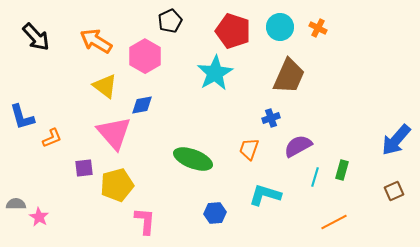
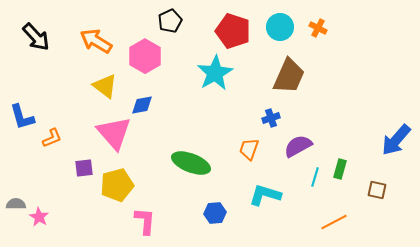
green ellipse: moved 2 px left, 4 px down
green rectangle: moved 2 px left, 1 px up
brown square: moved 17 px left, 1 px up; rotated 36 degrees clockwise
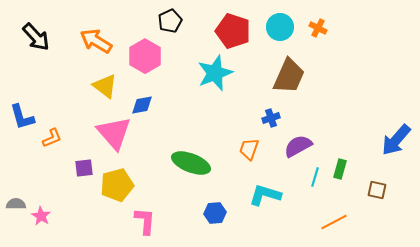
cyan star: rotated 9 degrees clockwise
pink star: moved 2 px right, 1 px up
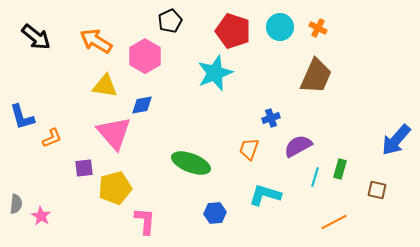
black arrow: rotated 8 degrees counterclockwise
brown trapezoid: moved 27 px right
yellow triangle: rotated 28 degrees counterclockwise
yellow pentagon: moved 2 px left, 3 px down
gray semicircle: rotated 96 degrees clockwise
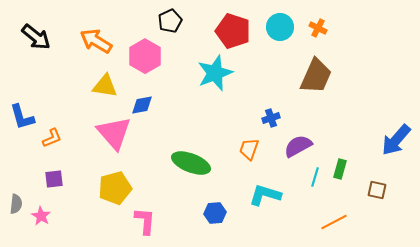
purple square: moved 30 px left, 11 px down
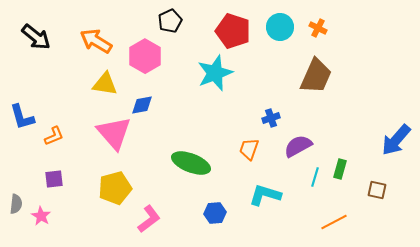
yellow triangle: moved 2 px up
orange L-shape: moved 2 px right, 2 px up
pink L-shape: moved 4 px right, 2 px up; rotated 48 degrees clockwise
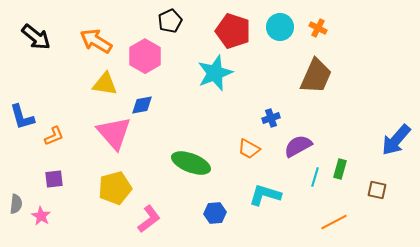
orange trapezoid: rotated 80 degrees counterclockwise
